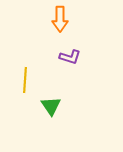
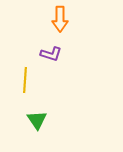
purple L-shape: moved 19 px left, 3 px up
green triangle: moved 14 px left, 14 px down
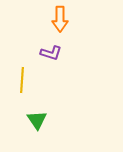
purple L-shape: moved 1 px up
yellow line: moved 3 px left
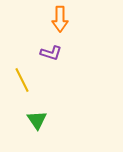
yellow line: rotated 30 degrees counterclockwise
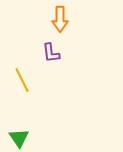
purple L-shape: rotated 65 degrees clockwise
green triangle: moved 18 px left, 18 px down
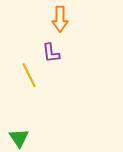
yellow line: moved 7 px right, 5 px up
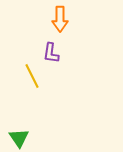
purple L-shape: rotated 15 degrees clockwise
yellow line: moved 3 px right, 1 px down
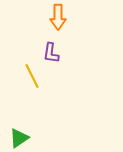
orange arrow: moved 2 px left, 2 px up
green triangle: rotated 30 degrees clockwise
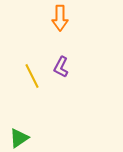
orange arrow: moved 2 px right, 1 px down
purple L-shape: moved 10 px right, 14 px down; rotated 20 degrees clockwise
